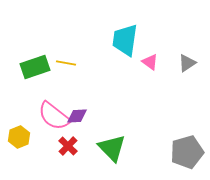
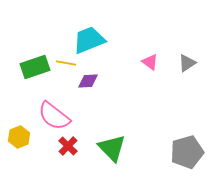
cyan trapezoid: moved 36 px left; rotated 60 degrees clockwise
purple diamond: moved 11 px right, 35 px up
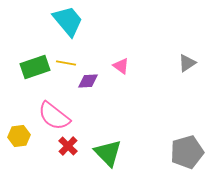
cyan trapezoid: moved 21 px left, 19 px up; rotated 72 degrees clockwise
pink triangle: moved 29 px left, 4 px down
yellow hexagon: moved 1 px up; rotated 15 degrees clockwise
green triangle: moved 4 px left, 5 px down
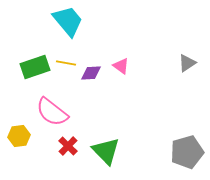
purple diamond: moved 3 px right, 8 px up
pink semicircle: moved 2 px left, 4 px up
green triangle: moved 2 px left, 2 px up
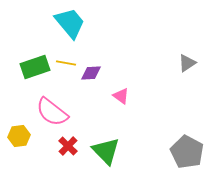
cyan trapezoid: moved 2 px right, 2 px down
pink triangle: moved 30 px down
gray pentagon: rotated 28 degrees counterclockwise
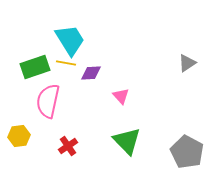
cyan trapezoid: moved 17 px down; rotated 8 degrees clockwise
pink triangle: rotated 12 degrees clockwise
pink semicircle: moved 4 px left, 11 px up; rotated 64 degrees clockwise
red cross: rotated 12 degrees clockwise
green triangle: moved 21 px right, 10 px up
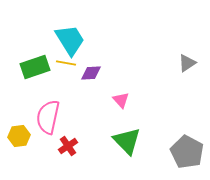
pink triangle: moved 4 px down
pink semicircle: moved 16 px down
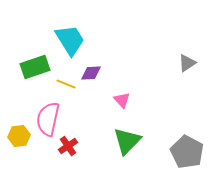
yellow line: moved 21 px down; rotated 12 degrees clockwise
pink triangle: moved 1 px right
pink semicircle: moved 2 px down
green triangle: rotated 28 degrees clockwise
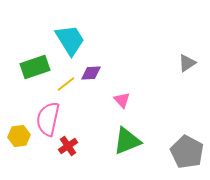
yellow line: rotated 60 degrees counterclockwise
green triangle: rotated 24 degrees clockwise
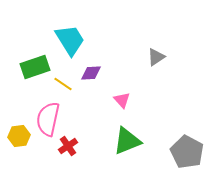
gray triangle: moved 31 px left, 6 px up
yellow line: moved 3 px left; rotated 72 degrees clockwise
